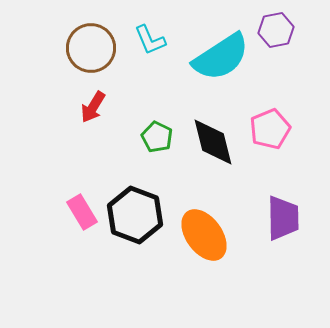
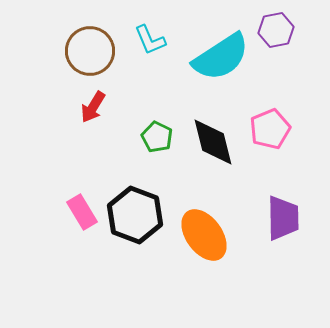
brown circle: moved 1 px left, 3 px down
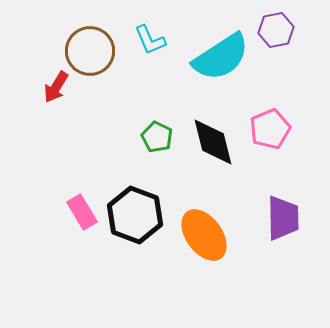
red arrow: moved 37 px left, 20 px up
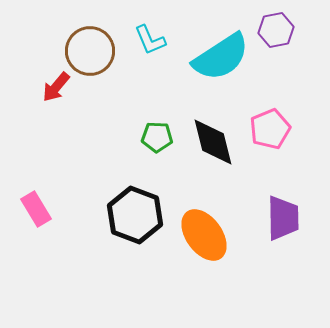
red arrow: rotated 8 degrees clockwise
green pentagon: rotated 24 degrees counterclockwise
pink rectangle: moved 46 px left, 3 px up
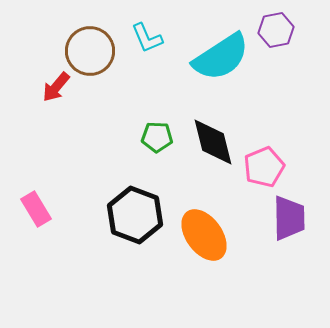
cyan L-shape: moved 3 px left, 2 px up
pink pentagon: moved 6 px left, 38 px down
purple trapezoid: moved 6 px right
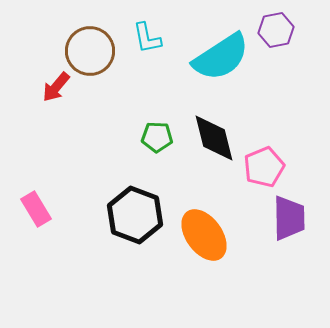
cyan L-shape: rotated 12 degrees clockwise
black diamond: moved 1 px right, 4 px up
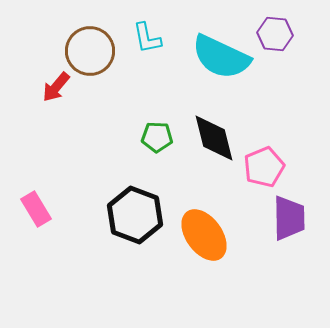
purple hexagon: moved 1 px left, 4 px down; rotated 16 degrees clockwise
cyan semicircle: rotated 58 degrees clockwise
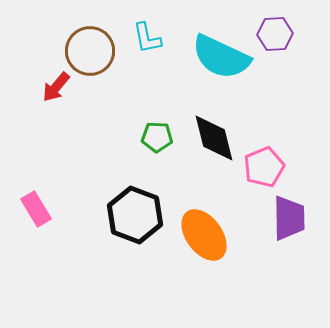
purple hexagon: rotated 8 degrees counterclockwise
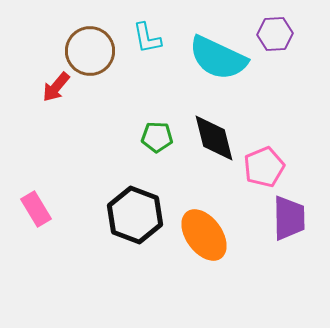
cyan semicircle: moved 3 px left, 1 px down
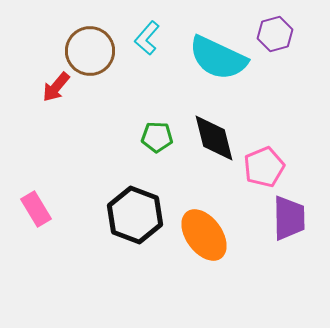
purple hexagon: rotated 12 degrees counterclockwise
cyan L-shape: rotated 52 degrees clockwise
